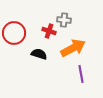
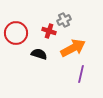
gray cross: rotated 32 degrees counterclockwise
red circle: moved 2 px right
purple line: rotated 24 degrees clockwise
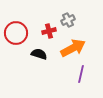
gray cross: moved 4 px right
red cross: rotated 32 degrees counterclockwise
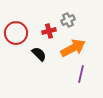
black semicircle: rotated 28 degrees clockwise
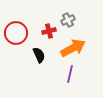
black semicircle: moved 1 px down; rotated 21 degrees clockwise
purple line: moved 11 px left
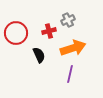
orange arrow: rotated 10 degrees clockwise
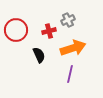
red circle: moved 3 px up
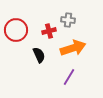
gray cross: rotated 32 degrees clockwise
purple line: moved 1 px left, 3 px down; rotated 18 degrees clockwise
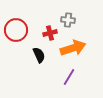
red cross: moved 1 px right, 2 px down
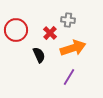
red cross: rotated 32 degrees counterclockwise
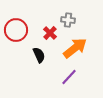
orange arrow: moved 2 px right; rotated 20 degrees counterclockwise
purple line: rotated 12 degrees clockwise
